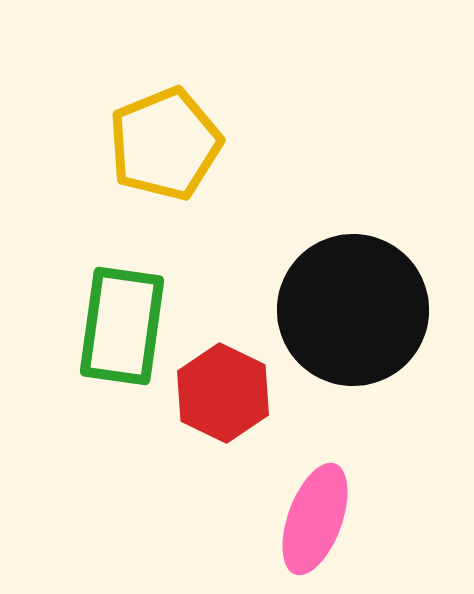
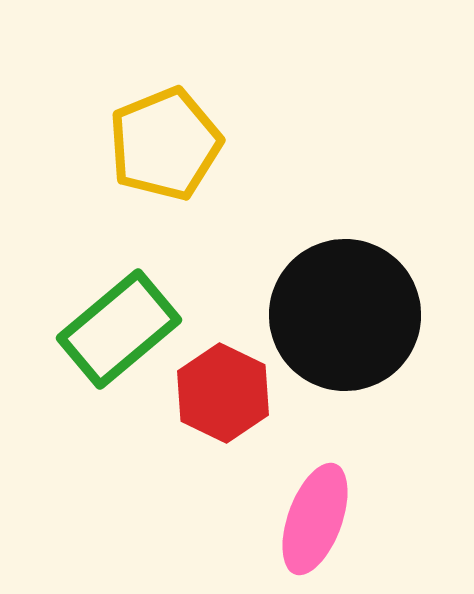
black circle: moved 8 px left, 5 px down
green rectangle: moved 3 px left, 3 px down; rotated 42 degrees clockwise
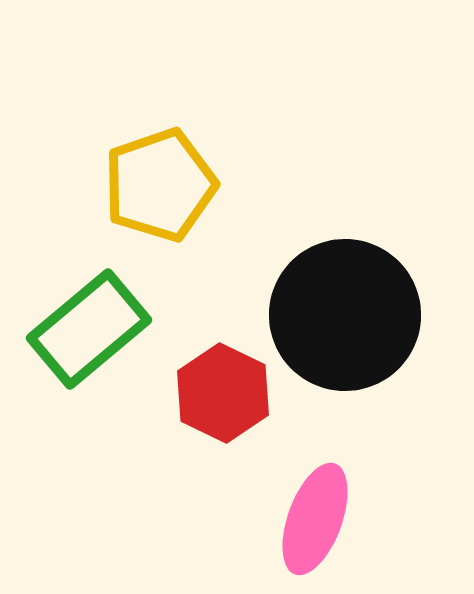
yellow pentagon: moved 5 px left, 41 px down; rotated 3 degrees clockwise
green rectangle: moved 30 px left
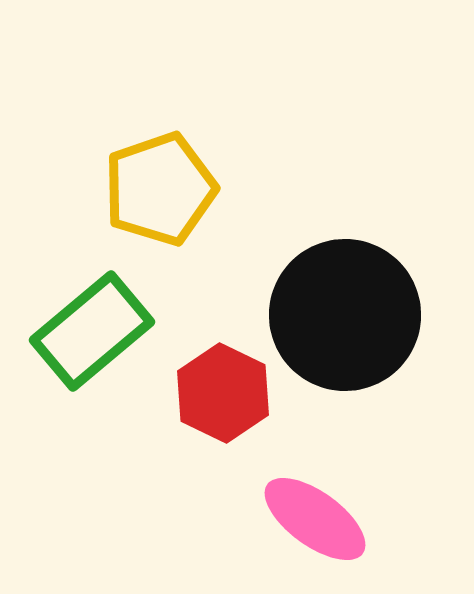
yellow pentagon: moved 4 px down
green rectangle: moved 3 px right, 2 px down
pink ellipse: rotated 74 degrees counterclockwise
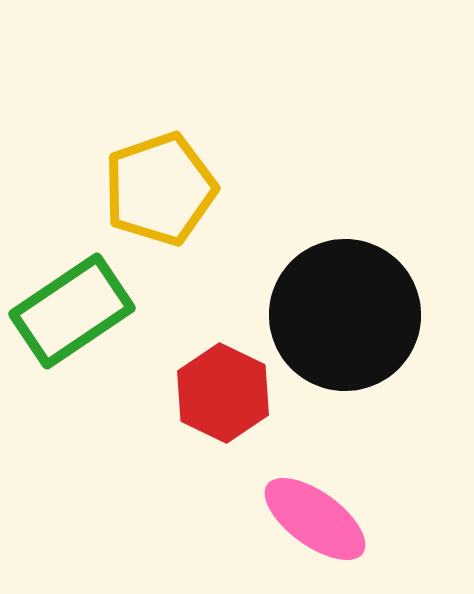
green rectangle: moved 20 px left, 20 px up; rotated 6 degrees clockwise
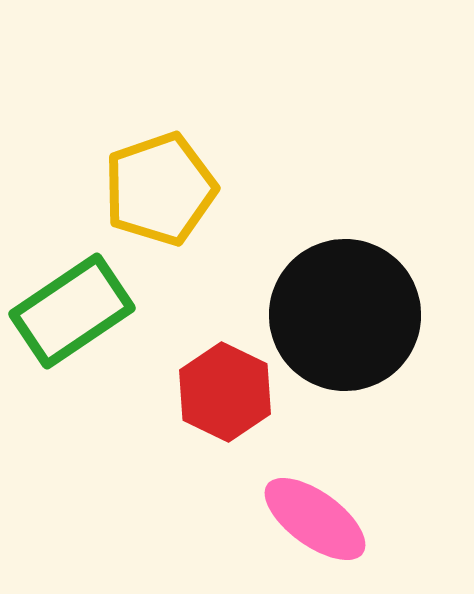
red hexagon: moved 2 px right, 1 px up
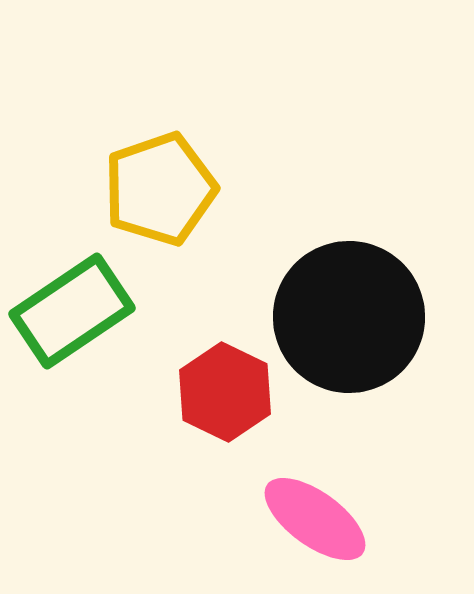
black circle: moved 4 px right, 2 px down
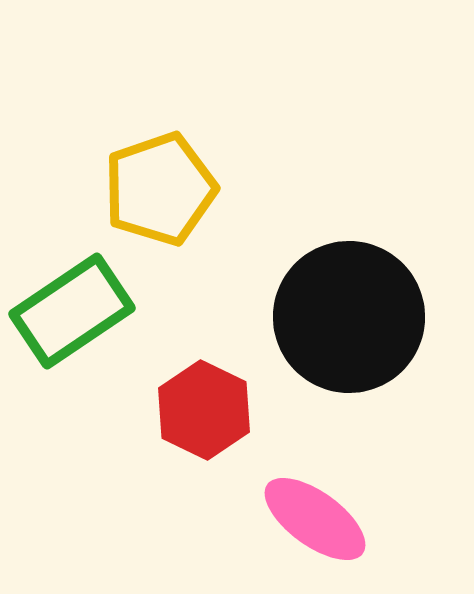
red hexagon: moved 21 px left, 18 px down
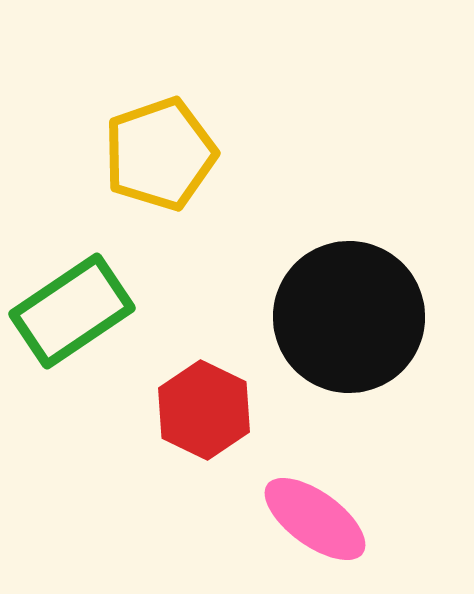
yellow pentagon: moved 35 px up
